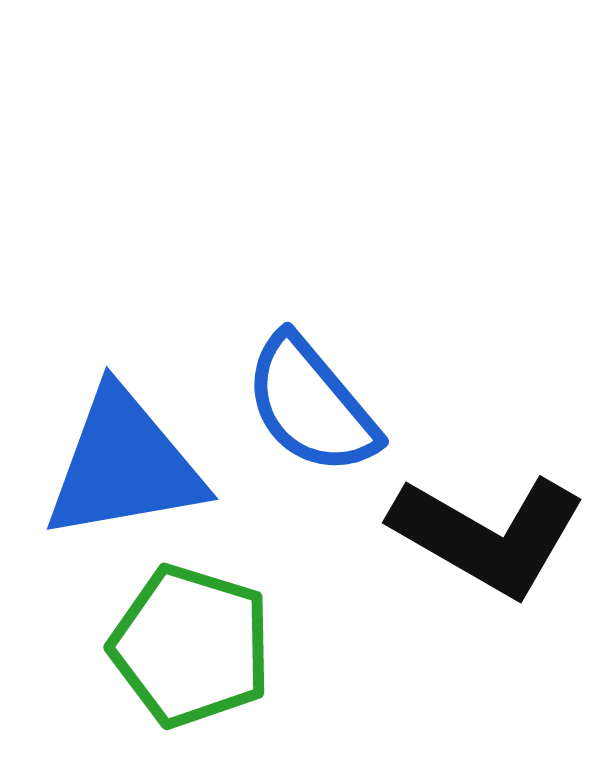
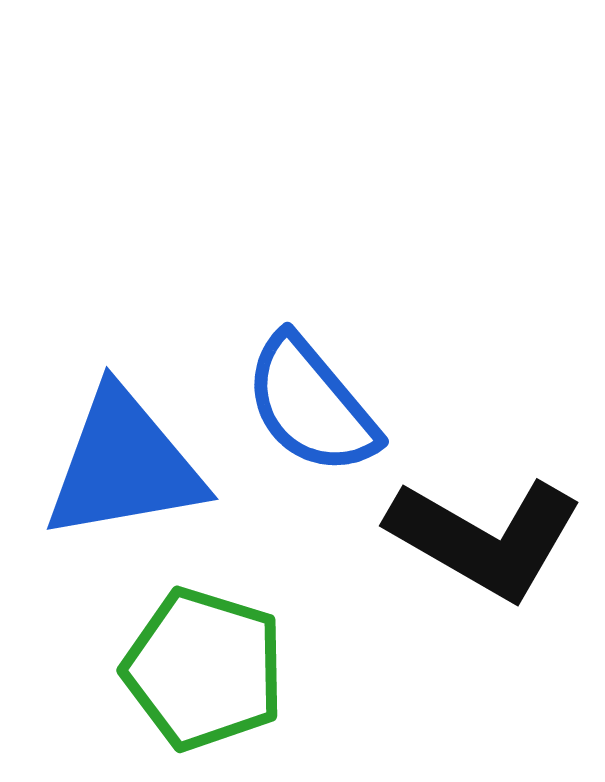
black L-shape: moved 3 px left, 3 px down
green pentagon: moved 13 px right, 23 px down
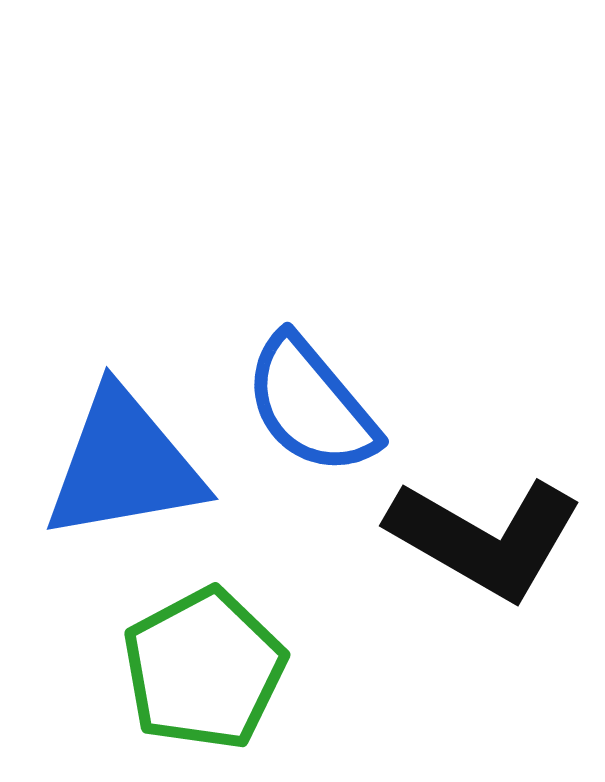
green pentagon: rotated 27 degrees clockwise
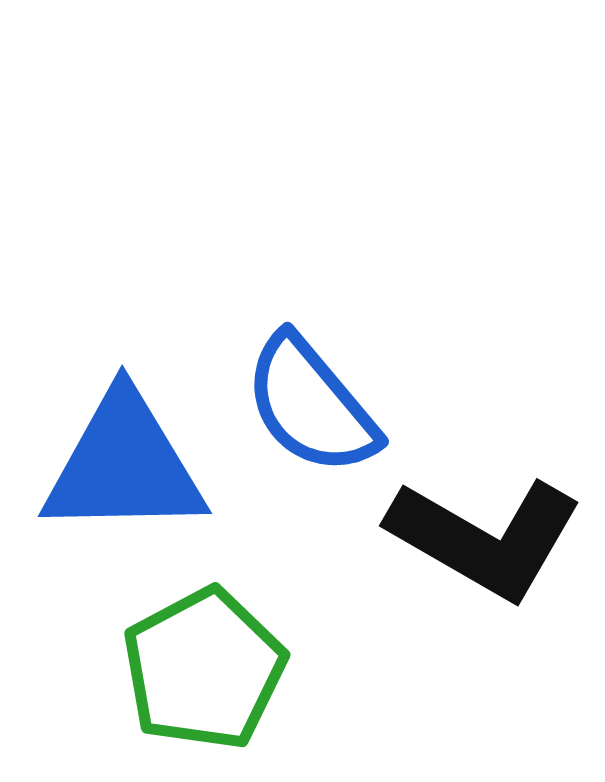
blue triangle: rotated 9 degrees clockwise
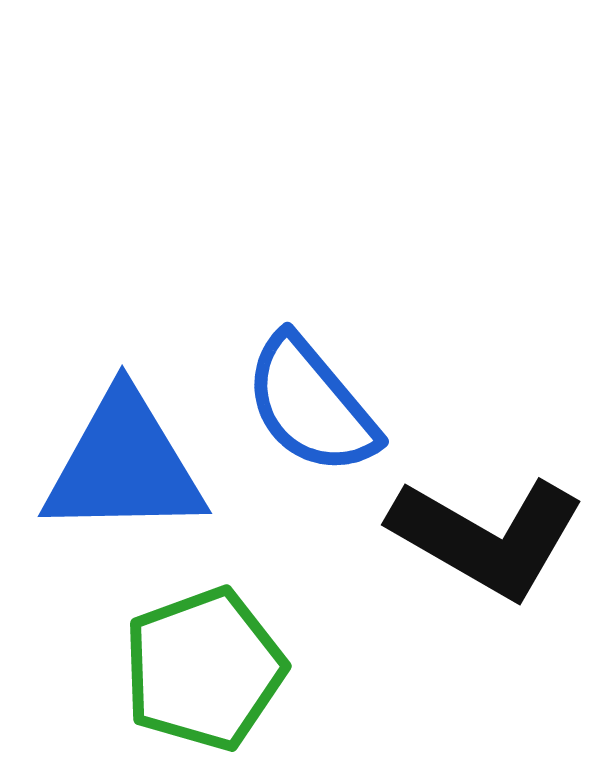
black L-shape: moved 2 px right, 1 px up
green pentagon: rotated 8 degrees clockwise
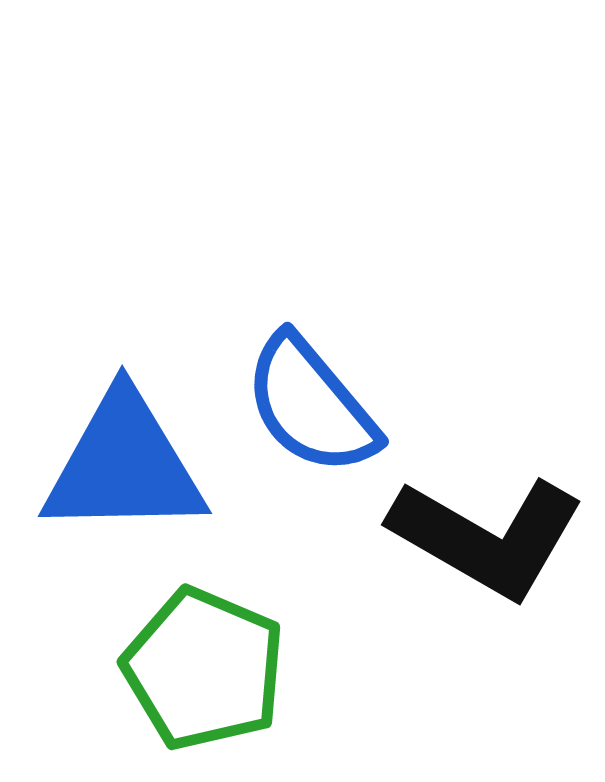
green pentagon: rotated 29 degrees counterclockwise
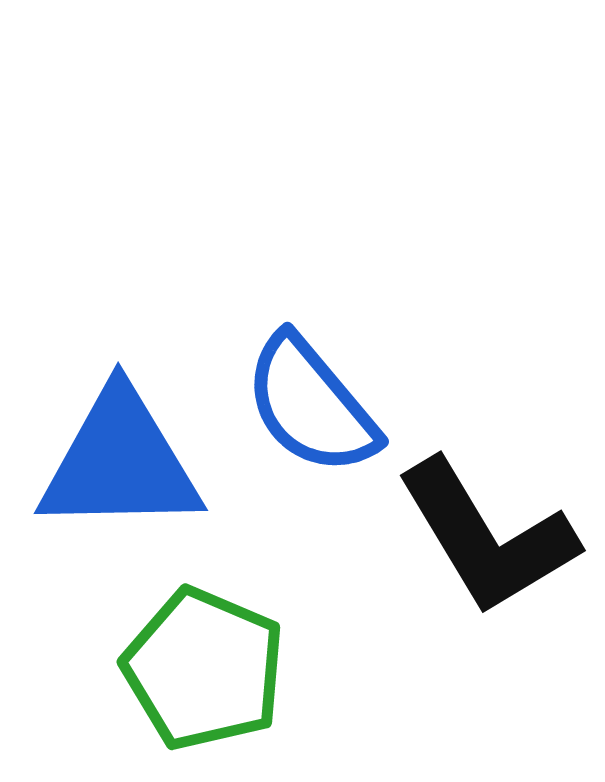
blue triangle: moved 4 px left, 3 px up
black L-shape: rotated 29 degrees clockwise
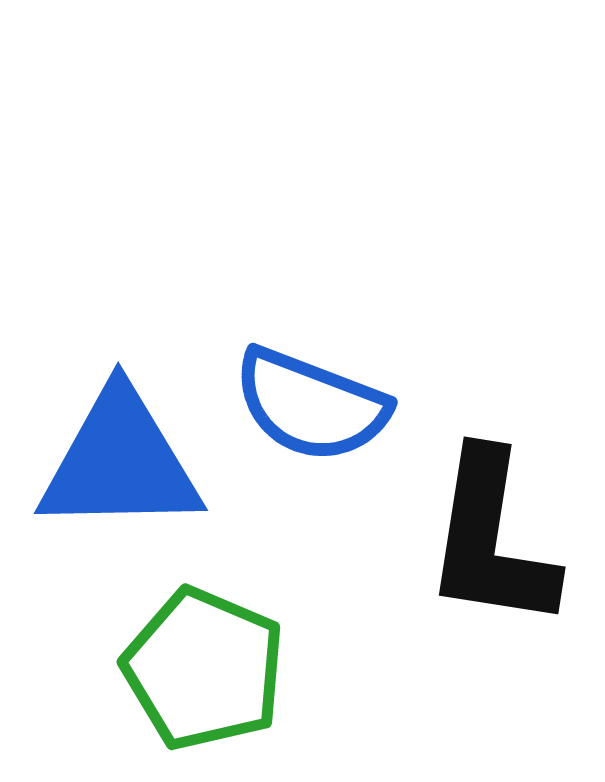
blue semicircle: rotated 29 degrees counterclockwise
black L-shape: moved 4 px right, 3 px down; rotated 40 degrees clockwise
